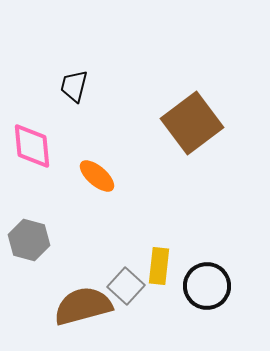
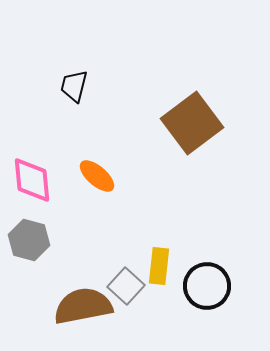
pink diamond: moved 34 px down
brown semicircle: rotated 4 degrees clockwise
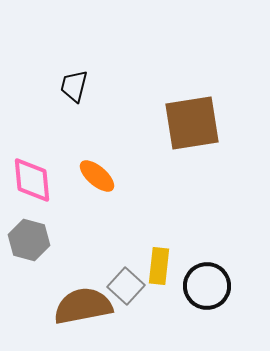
brown square: rotated 28 degrees clockwise
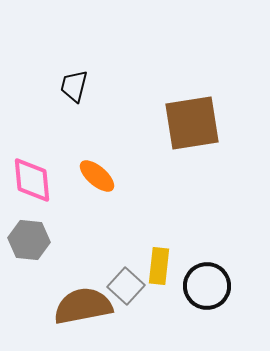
gray hexagon: rotated 9 degrees counterclockwise
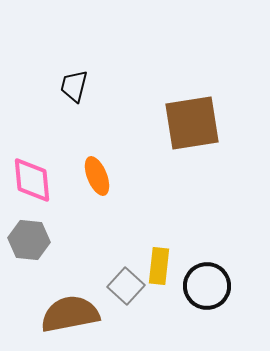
orange ellipse: rotated 27 degrees clockwise
brown semicircle: moved 13 px left, 8 px down
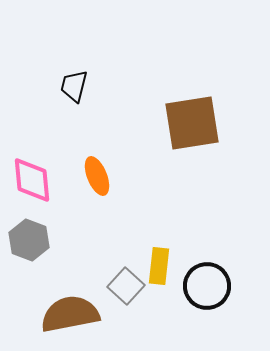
gray hexagon: rotated 15 degrees clockwise
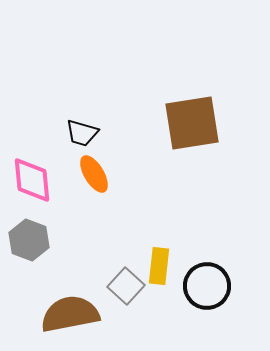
black trapezoid: moved 8 px right, 47 px down; rotated 88 degrees counterclockwise
orange ellipse: moved 3 px left, 2 px up; rotated 9 degrees counterclockwise
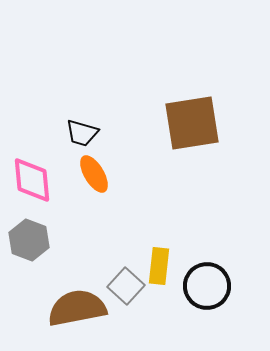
brown semicircle: moved 7 px right, 6 px up
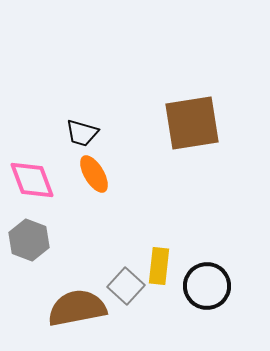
pink diamond: rotated 15 degrees counterclockwise
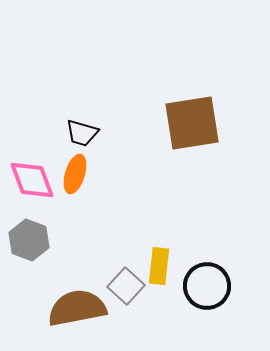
orange ellipse: moved 19 px left; rotated 48 degrees clockwise
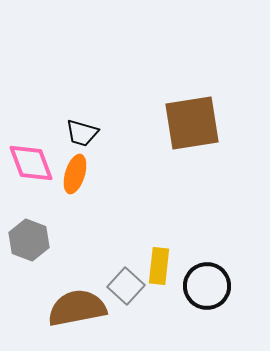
pink diamond: moved 1 px left, 17 px up
